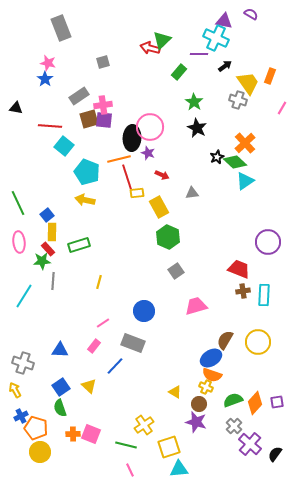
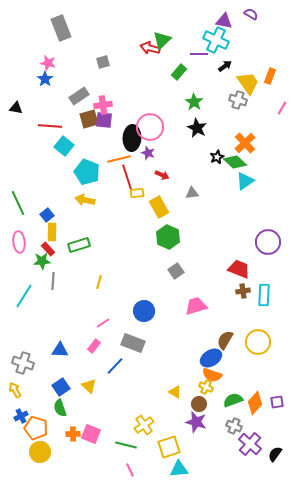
cyan cross at (216, 38): moved 2 px down
gray cross at (234, 426): rotated 21 degrees counterclockwise
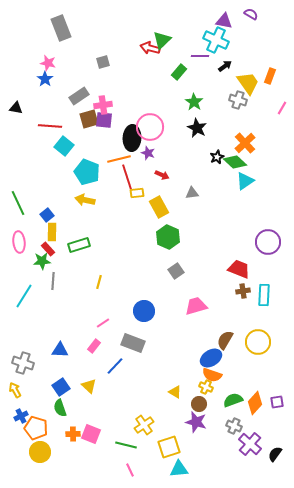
purple line at (199, 54): moved 1 px right, 2 px down
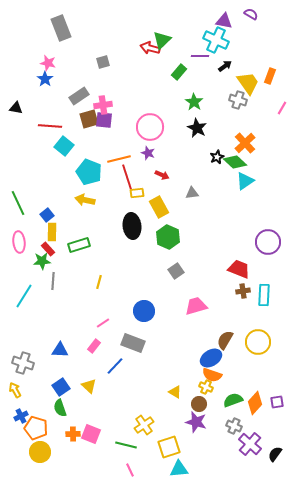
black ellipse at (132, 138): moved 88 px down; rotated 10 degrees counterclockwise
cyan pentagon at (87, 172): moved 2 px right
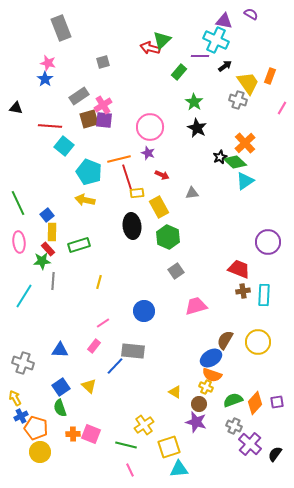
pink cross at (103, 105): rotated 24 degrees counterclockwise
black star at (217, 157): moved 3 px right
gray rectangle at (133, 343): moved 8 px down; rotated 15 degrees counterclockwise
yellow arrow at (15, 390): moved 8 px down
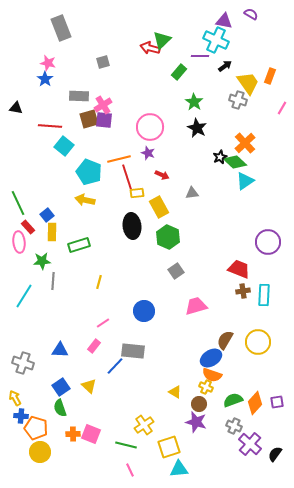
gray rectangle at (79, 96): rotated 36 degrees clockwise
red rectangle at (48, 249): moved 20 px left, 22 px up
blue cross at (21, 416): rotated 32 degrees clockwise
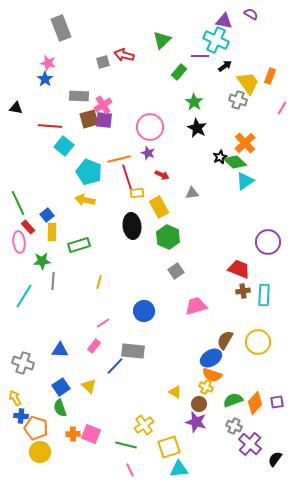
red arrow at (150, 48): moved 26 px left, 7 px down
black semicircle at (275, 454): moved 5 px down
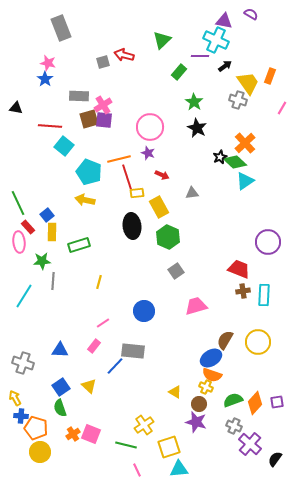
orange cross at (73, 434): rotated 32 degrees counterclockwise
pink line at (130, 470): moved 7 px right
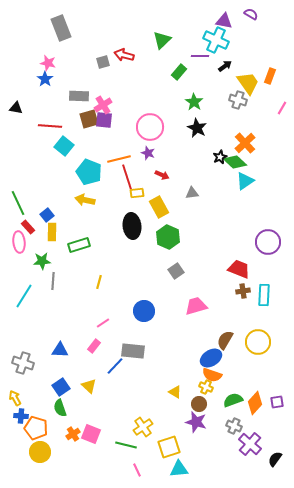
yellow cross at (144, 425): moved 1 px left, 2 px down
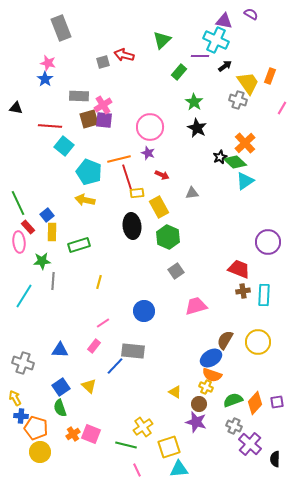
black semicircle at (275, 459): rotated 35 degrees counterclockwise
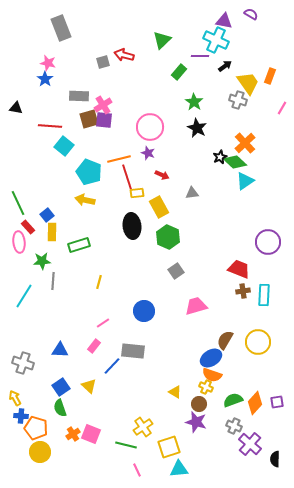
blue line at (115, 366): moved 3 px left
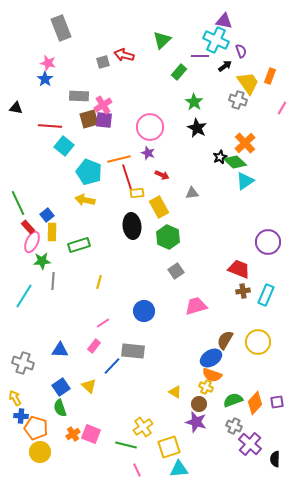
purple semicircle at (251, 14): moved 10 px left, 37 px down; rotated 40 degrees clockwise
pink ellipse at (19, 242): moved 13 px right; rotated 30 degrees clockwise
cyan rectangle at (264, 295): moved 2 px right; rotated 20 degrees clockwise
